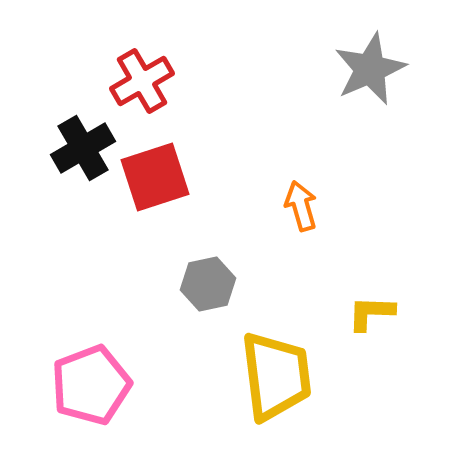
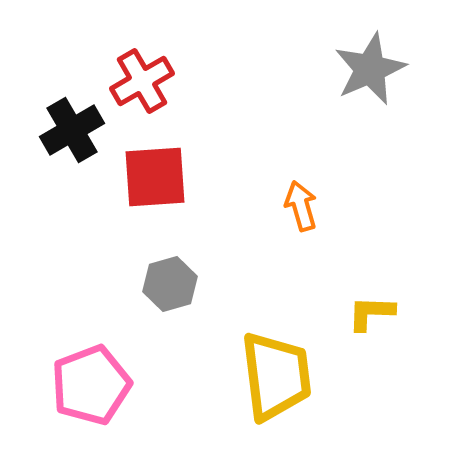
black cross: moved 11 px left, 18 px up
red square: rotated 14 degrees clockwise
gray hexagon: moved 38 px left; rotated 4 degrees counterclockwise
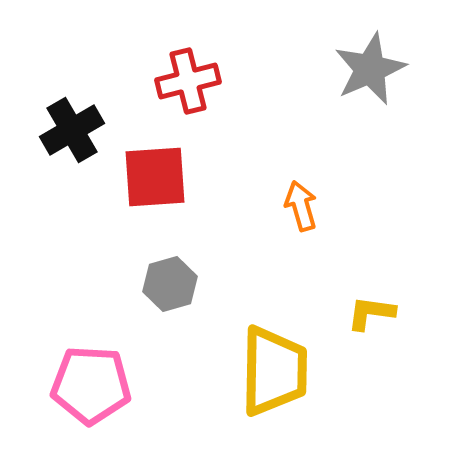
red cross: moved 46 px right; rotated 16 degrees clockwise
yellow L-shape: rotated 6 degrees clockwise
yellow trapezoid: moved 2 px left, 5 px up; rotated 8 degrees clockwise
pink pentagon: rotated 24 degrees clockwise
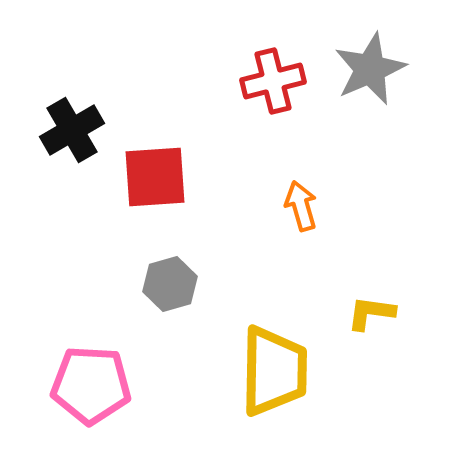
red cross: moved 85 px right
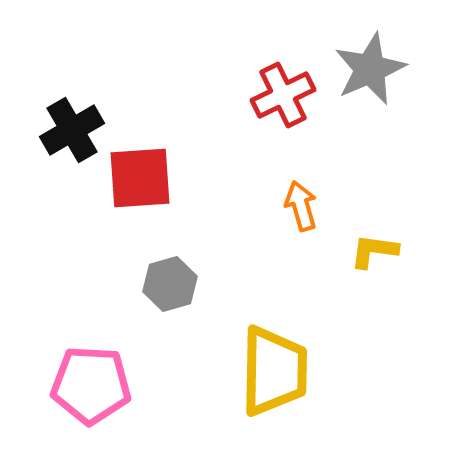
red cross: moved 10 px right, 14 px down; rotated 12 degrees counterclockwise
red square: moved 15 px left, 1 px down
yellow L-shape: moved 3 px right, 62 px up
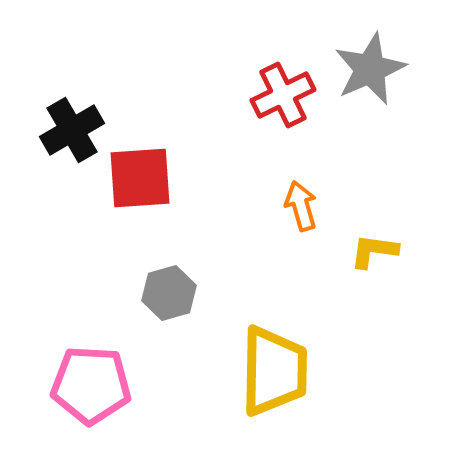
gray hexagon: moved 1 px left, 9 px down
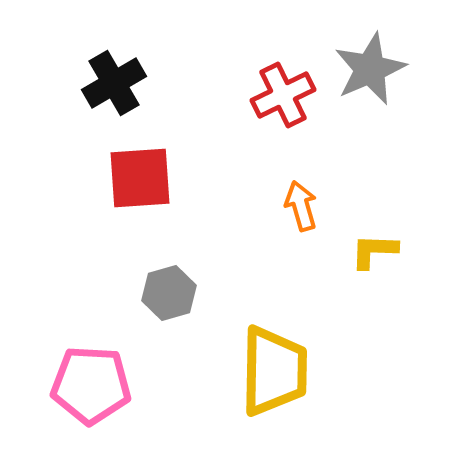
black cross: moved 42 px right, 47 px up
yellow L-shape: rotated 6 degrees counterclockwise
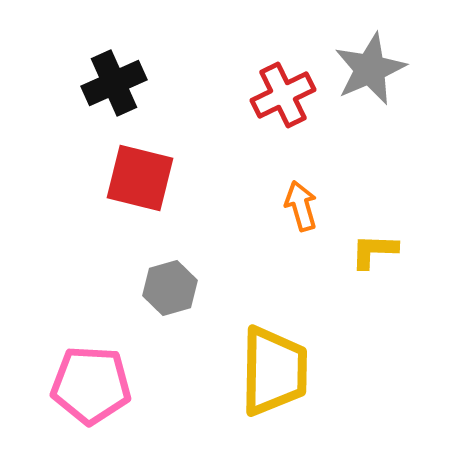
black cross: rotated 6 degrees clockwise
red square: rotated 18 degrees clockwise
gray hexagon: moved 1 px right, 5 px up
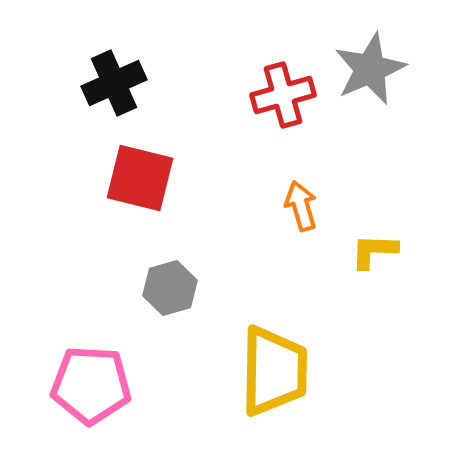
red cross: rotated 10 degrees clockwise
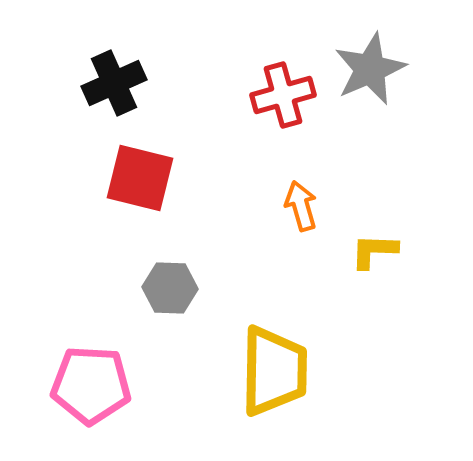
gray hexagon: rotated 18 degrees clockwise
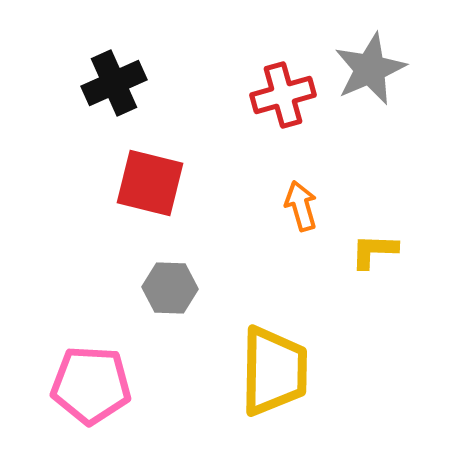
red square: moved 10 px right, 5 px down
